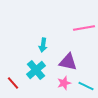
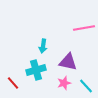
cyan arrow: moved 1 px down
cyan cross: rotated 24 degrees clockwise
cyan line: rotated 21 degrees clockwise
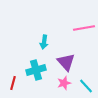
cyan arrow: moved 1 px right, 4 px up
purple triangle: moved 2 px left; rotated 36 degrees clockwise
red line: rotated 56 degrees clockwise
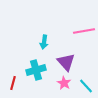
pink line: moved 3 px down
pink star: rotated 24 degrees counterclockwise
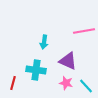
purple triangle: moved 2 px right, 1 px up; rotated 24 degrees counterclockwise
cyan cross: rotated 24 degrees clockwise
pink star: moved 2 px right; rotated 16 degrees counterclockwise
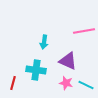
cyan line: moved 1 px up; rotated 21 degrees counterclockwise
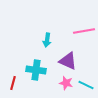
cyan arrow: moved 3 px right, 2 px up
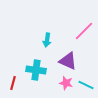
pink line: rotated 35 degrees counterclockwise
